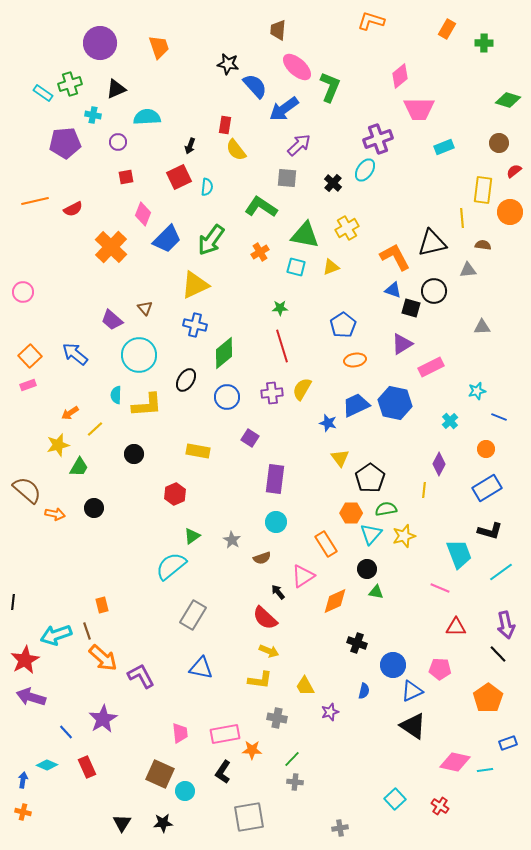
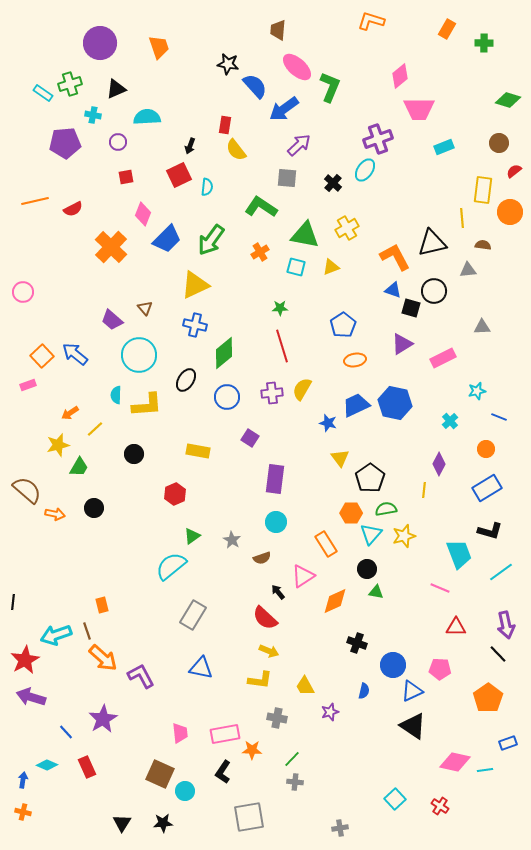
red square at (179, 177): moved 2 px up
orange square at (30, 356): moved 12 px right
pink rectangle at (431, 367): moved 12 px right, 9 px up
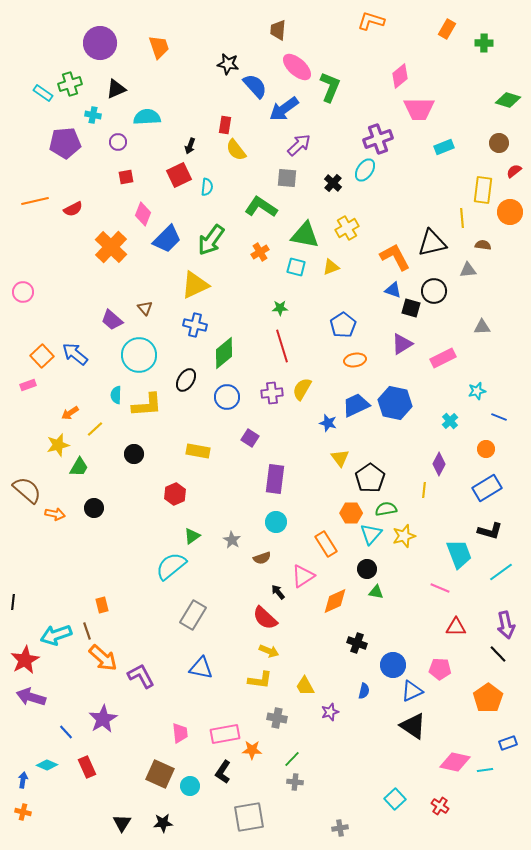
cyan circle at (185, 791): moved 5 px right, 5 px up
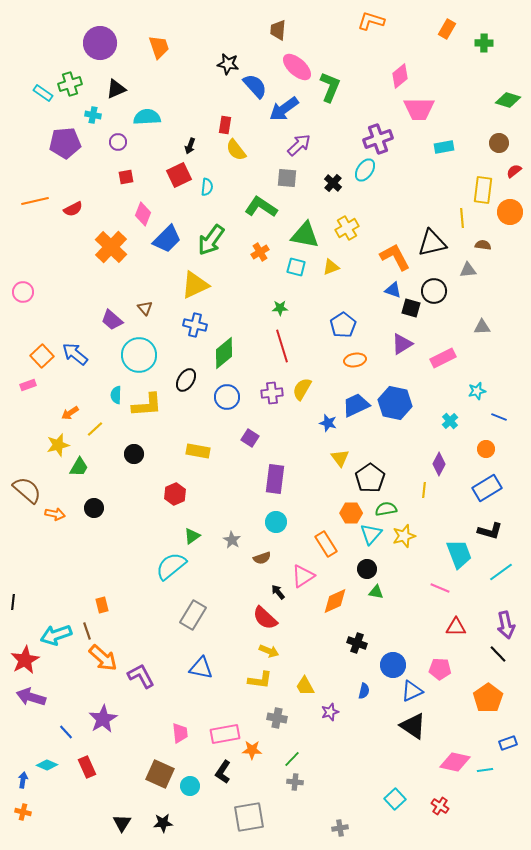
cyan rectangle at (444, 147): rotated 12 degrees clockwise
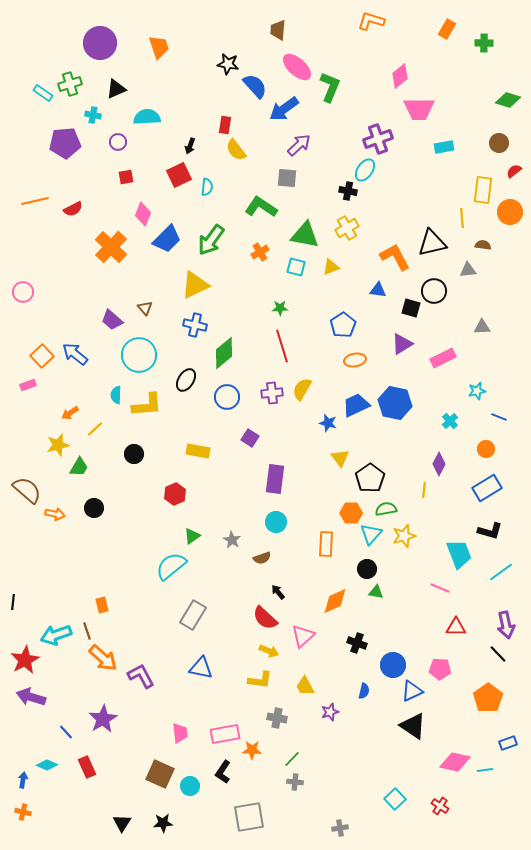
black cross at (333, 183): moved 15 px right, 8 px down; rotated 30 degrees counterclockwise
blue triangle at (393, 290): moved 15 px left; rotated 12 degrees counterclockwise
orange rectangle at (326, 544): rotated 35 degrees clockwise
pink triangle at (303, 576): moved 60 px down; rotated 10 degrees counterclockwise
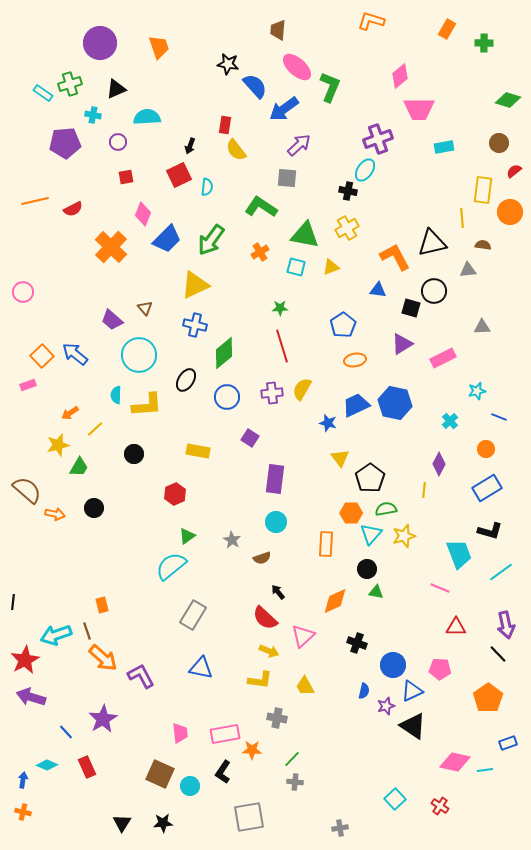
green triangle at (192, 536): moved 5 px left
purple star at (330, 712): moved 56 px right, 6 px up
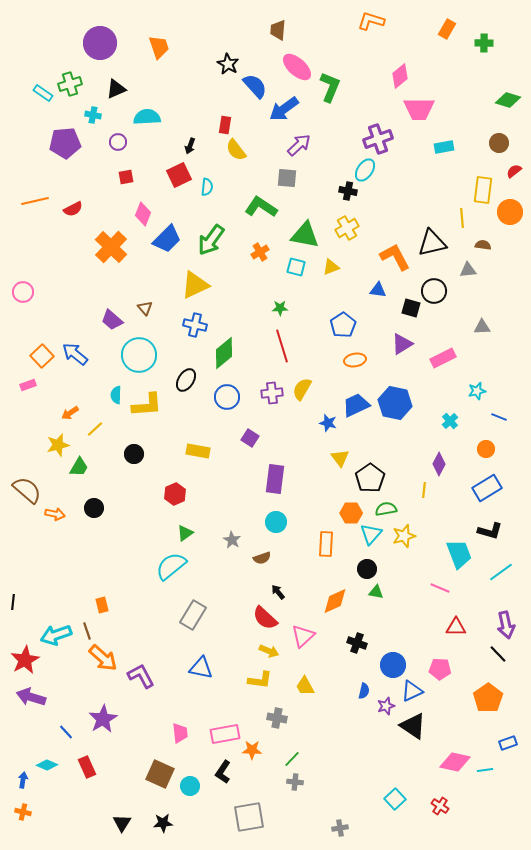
black star at (228, 64): rotated 20 degrees clockwise
green triangle at (187, 536): moved 2 px left, 3 px up
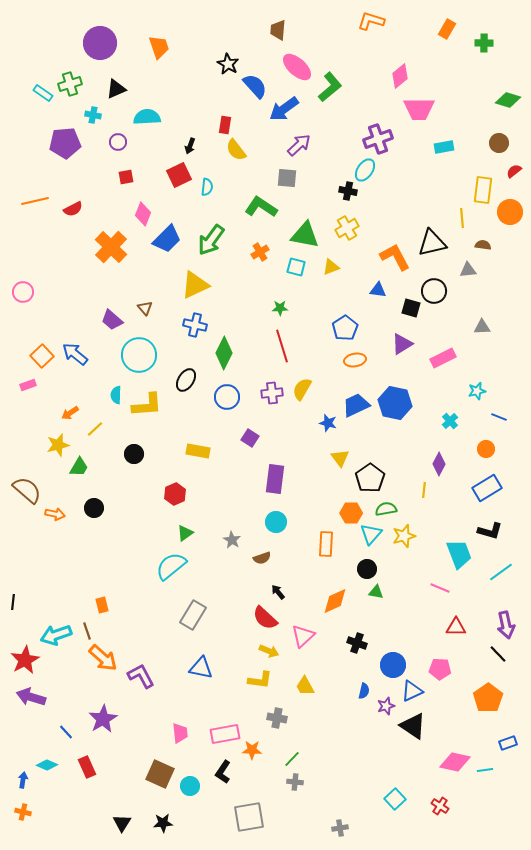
green L-shape at (330, 87): rotated 28 degrees clockwise
blue pentagon at (343, 325): moved 2 px right, 3 px down
green diamond at (224, 353): rotated 24 degrees counterclockwise
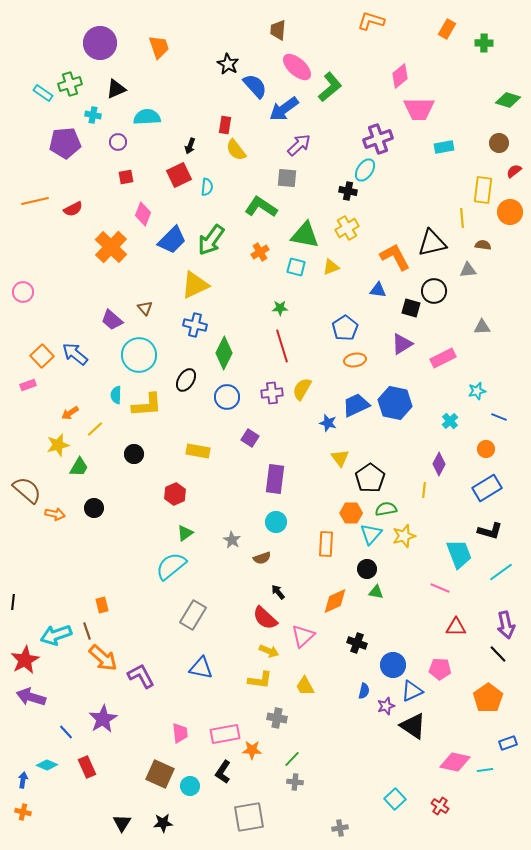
blue trapezoid at (167, 239): moved 5 px right, 1 px down
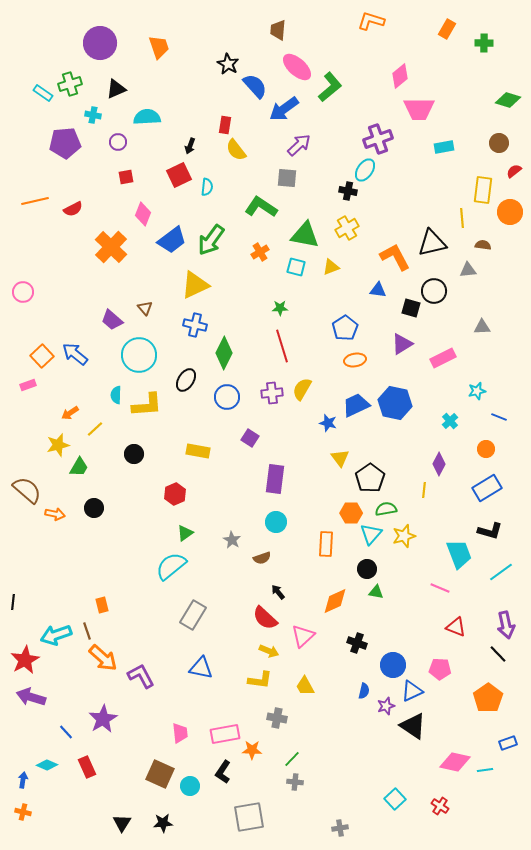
blue trapezoid at (172, 240): rotated 8 degrees clockwise
red triangle at (456, 627): rotated 20 degrees clockwise
